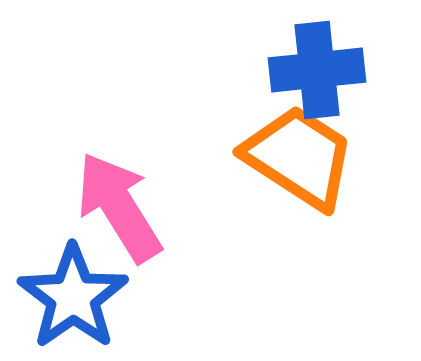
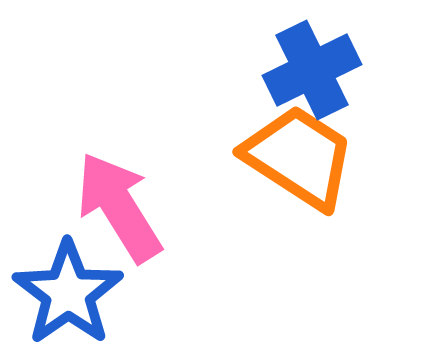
blue cross: moved 5 px left; rotated 20 degrees counterclockwise
blue star: moved 5 px left, 4 px up
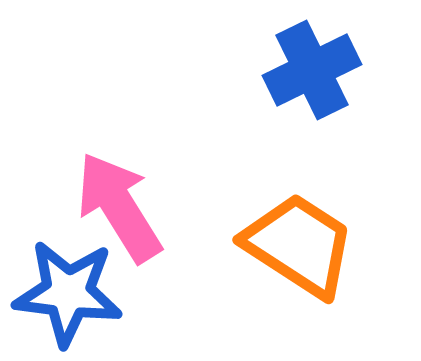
orange trapezoid: moved 88 px down
blue star: rotated 30 degrees counterclockwise
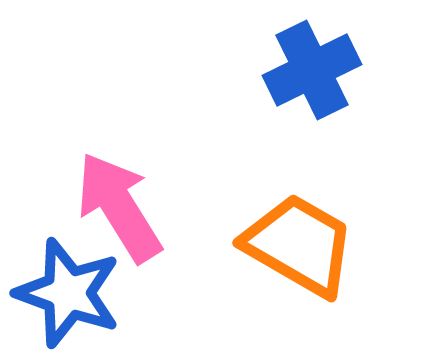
orange trapezoid: rotated 3 degrees counterclockwise
blue star: rotated 13 degrees clockwise
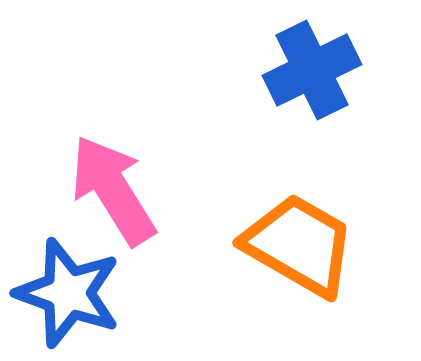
pink arrow: moved 6 px left, 17 px up
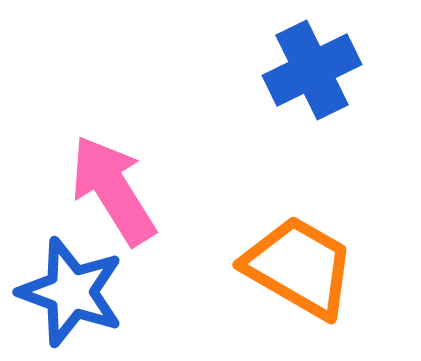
orange trapezoid: moved 22 px down
blue star: moved 3 px right, 1 px up
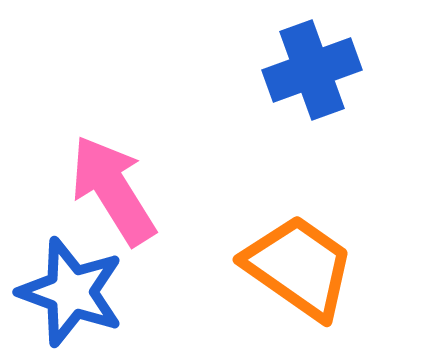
blue cross: rotated 6 degrees clockwise
orange trapezoid: rotated 5 degrees clockwise
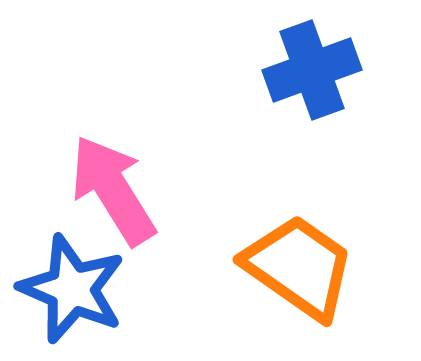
blue star: moved 1 px right, 3 px up; rotated 3 degrees clockwise
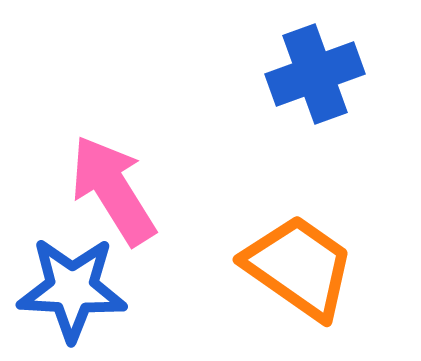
blue cross: moved 3 px right, 4 px down
blue star: rotated 20 degrees counterclockwise
